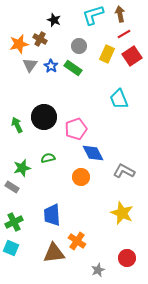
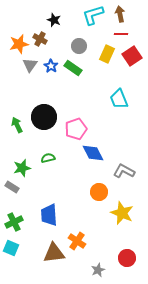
red line: moved 3 px left; rotated 32 degrees clockwise
orange circle: moved 18 px right, 15 px down
blue trapezoid: moved 3 px left
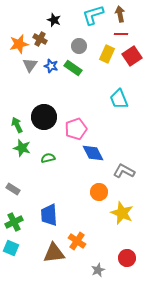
blue star: rotated 16 degrees counterclockwise
green star: moved 20 px up; rotated 30 degrees clockwise
gray rectangle: moved 1 px right, 2 px down
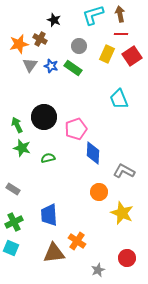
blue diamond: rotated 30 degrees clockwise
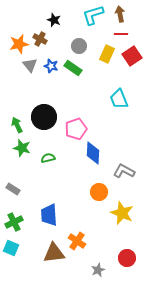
gray triangle: rotated 14 degrees counterclockwise
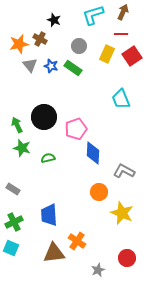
brown arrow: moved 3 px right, 2 px up; rotated 35 degrees clockwise
cyan trapezoid: moved 2 px right
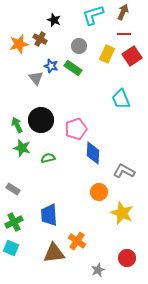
red line: moved 3 px right
gray triangle: moved 6 px right, 13 px down
black circle: moved 3 px left, 3 px down
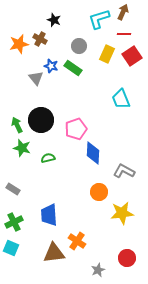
cyan L-shape: moved 6 px right, 4 px down
yellow star: rotated 30 degrees counterclockwise
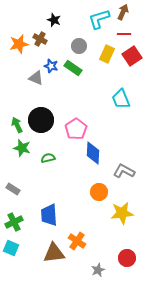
gray triangle: rotated 28 degrees counterclockwise
pink pentagon: rotated 15 degrees counterclockwise
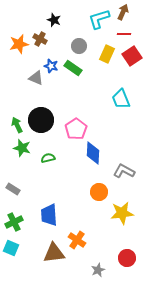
orange cross: moved 1 px up
